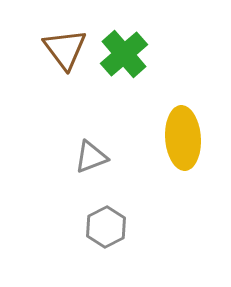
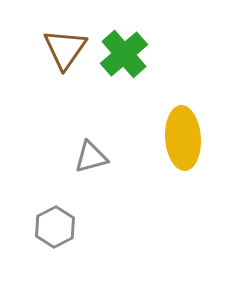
brown triangle: rotated 12 degrees clockwise
gray triangle: rotated 6 degrees clockwise
gray hexagon: moved 51 px left
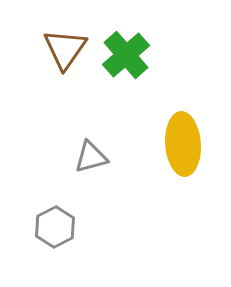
green cross: moved 2 px right, 1 px down
yellow ellipse: moved 6 px down
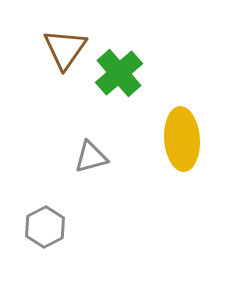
green cross: moved 7 px left, 18 px down
yellow ellipse: moved 1 px left, 5 px up
gray hexagon: moved 10 px left
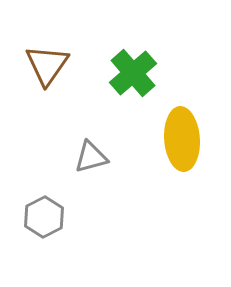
brown triangle: moved 18 px left, 16 px down
green cross: moved 14 px right
gray hexagon: moved 1 px left, 10 px up
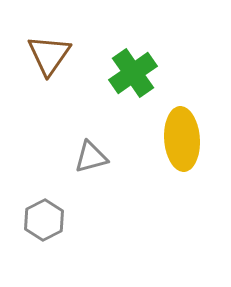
brown triangle: moved 2 px right, 10 px up
green cross: rotated 6 degrees clockwise
gray hexagon: moved 3 px down
